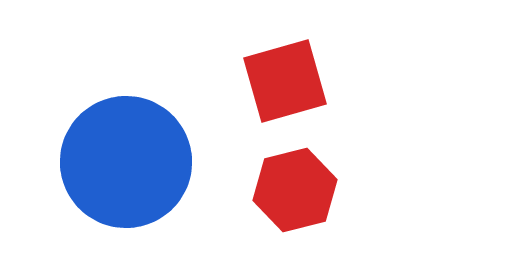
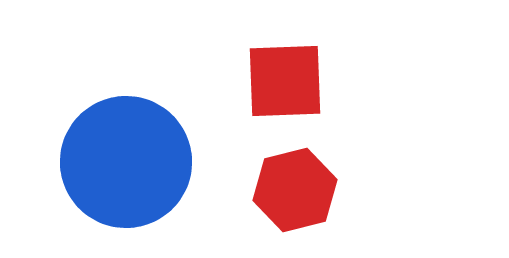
red square: rotated 14 degrees clockwise
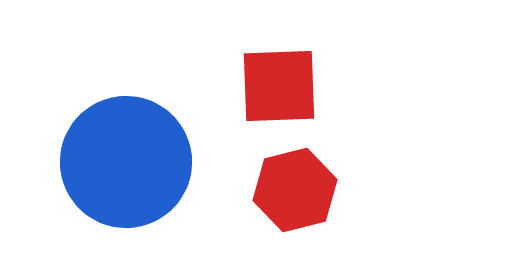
red square: moved 6 px left, 5 px down
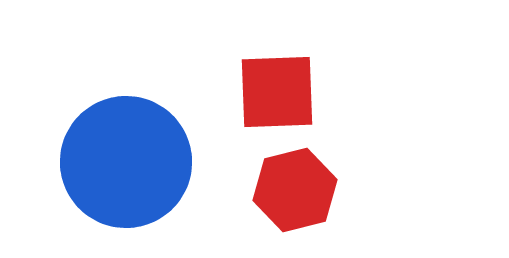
red square: moved 2 px left, 6 px down
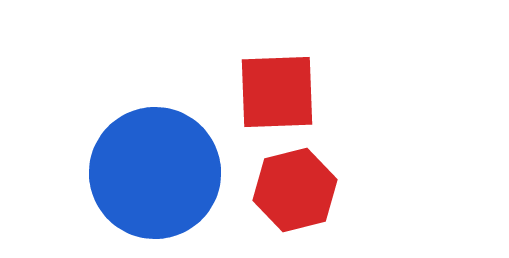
blue circle: moved 29 px right, 11 px down
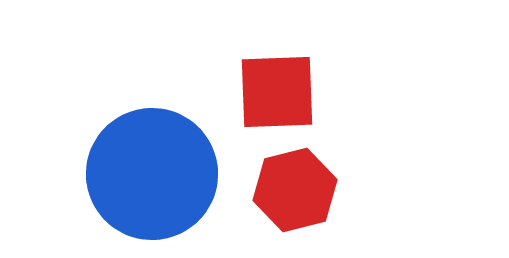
blue circle: moved 3 px left, 1 px down
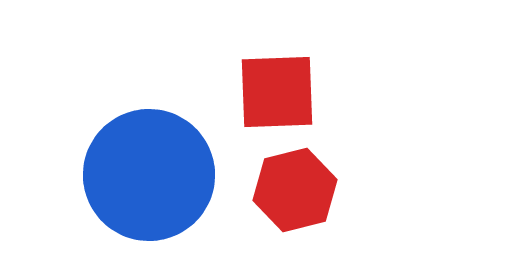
blue circle: moved 3 px left, 1 px down
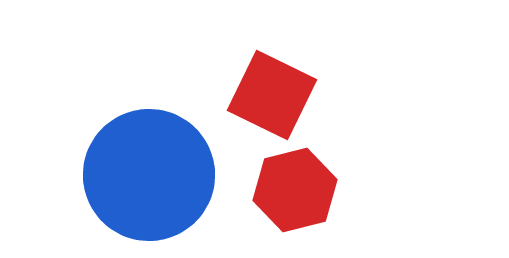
red square: moved 5 px left, 3 px down; rotated 28 degrees clockwise
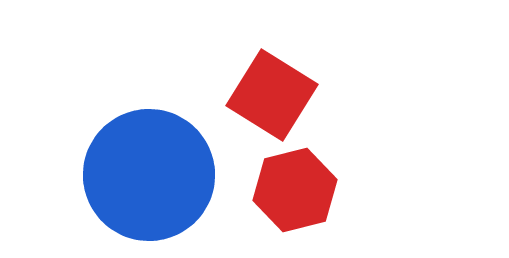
red square: rotated 6 degrees clockwise
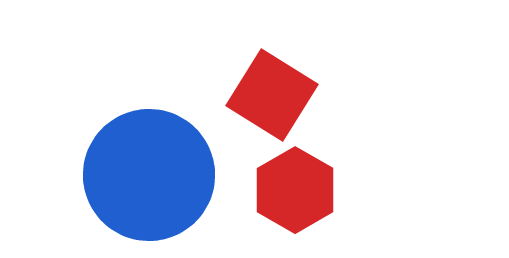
red hexagon: rotated 16 degrees counterclockwise
